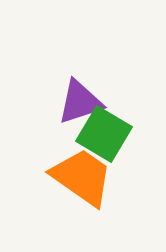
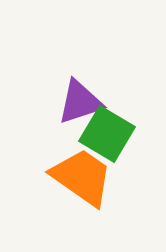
green square: moved 3 px right
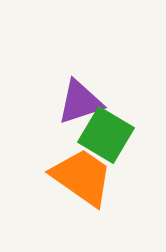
green square: moved 1 px left, 1 px down
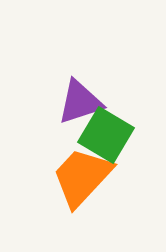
orange trapezoid: rotated 82 degrees counterclockwise
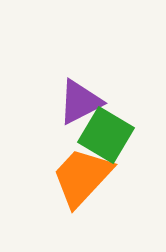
purple triangle: rotated 9 degrees counterclockwise
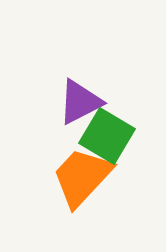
green square: moved 1 px right, 1 px down
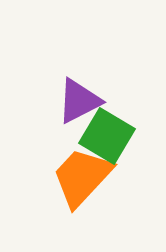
purple triangle: moved 1 px left, 1 px up
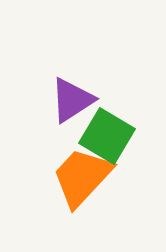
purple triangle: moved 7 px left, 1 px up; rotated 6 degrees counterclockwise
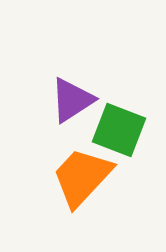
green square: moved 12 px right, 6 px up; rotated 10 degrees counterclockwise
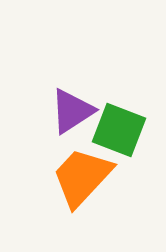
purple triangle: moved 11 px down
